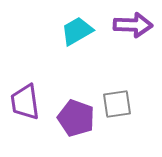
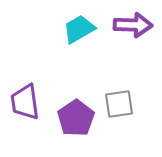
cyan trapezoid: moved 2 px right, 2 px up
gray square: moved 2 px right
purple pentagon: rotated 18 degrees clockwise
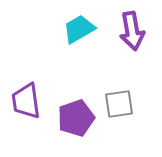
purple arrow: moved 1 px left, 6 px down; rotated 78 degrees clockwise
purple trapezoid: moved 1 px right, 1 px up
purple pentagon: rotated 15 degrees clockwise
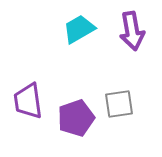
purple trapezoid: moved 2 px right
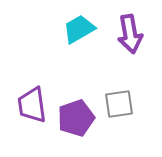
purple arrow: moved 2 px left, 3 px down
purple trapezoid: moved 4 px right, 4 px down
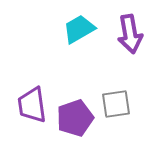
gray square: moved 3 px left
purple pentagon: moved 1 px left
